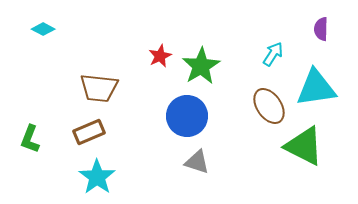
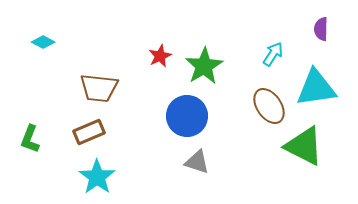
cyan diamond: moved 13 px down
green star: moved 3 px right
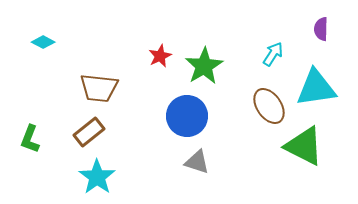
brown rectangle: rotated 16 degrees counterclockwise
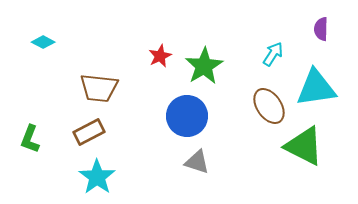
brown rectangle: rotated 12 degrees clockwise
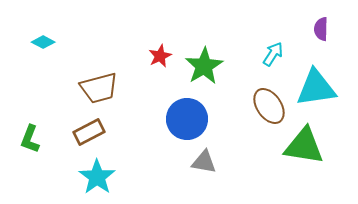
brown trapezoid: rotated 21 degrees counterclockwise
blue circle: moved 3 px down
green triangle: rotated 18 degrees counterclockwise
gray triangle: moved 7 px right; rotated 8 degrees counterclockwise
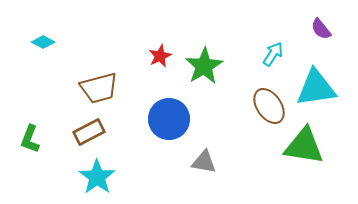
purple semicircle: rotated 40 degrees counterclockwise
blue circle: moved 18 px left
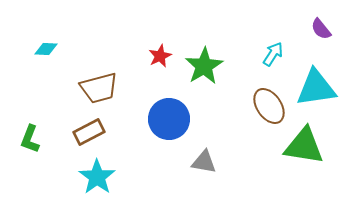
cyan diamond: moved 3 px right, 7 px down; rotated 25 degrees counterclockwise
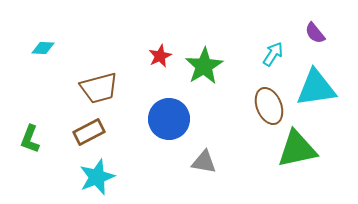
purple semicircle: moved 6 px left, 4 px down
cyan diamond: moved 3 px left, 1 px up
brown ellipse: rotated 12 degrees clockwise
green triangle: moved 7 px left, 3 px down; rotated 21 degrees counterclockwise
cyan star: rotated 15 degrees clockwise
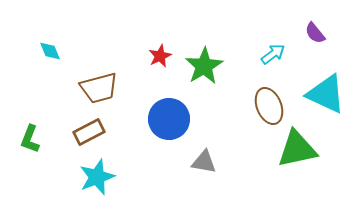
cyan diamond: moved 7 px right, 3 px down; rotated 65 degrees clockwise
cyan arrow: rotated 20 degrees clockwise
cyan triangle: moved 10 px right, 6 px down; rotated 33 degrees clockwise
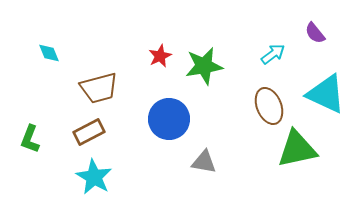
cyan diamond: moved 1 px left, 2 px down
green star: rotated 21 degrees clockwise
cyan star: moved 3 px left; rotated 21 degrees counterclockwise
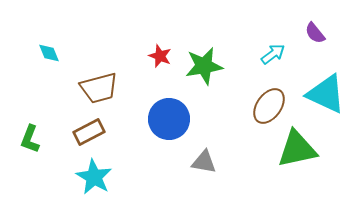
red star: rotated 25 degrees counterclockwise
brown ellipse: rotated 57 degrees clockwise
